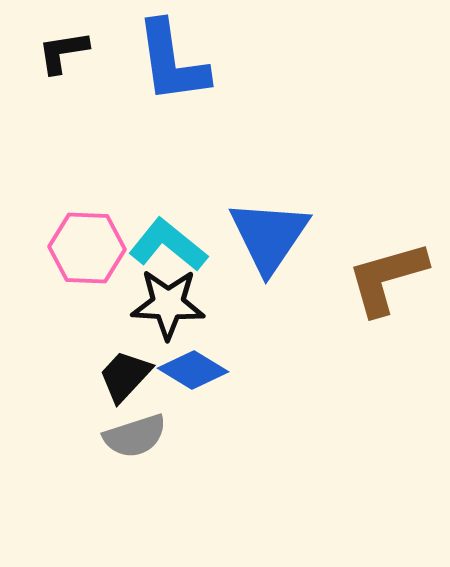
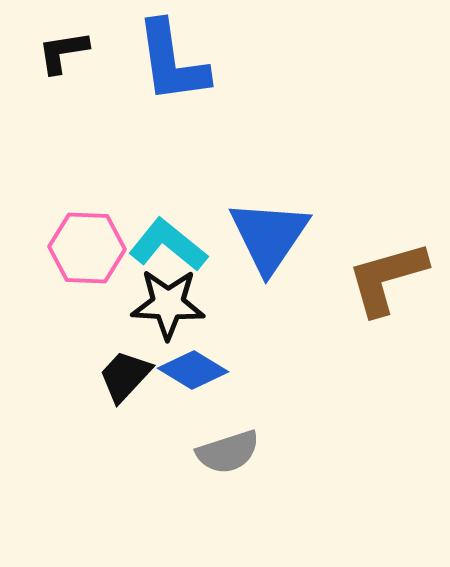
gray semicircle: moved 93 px right, 16 px down
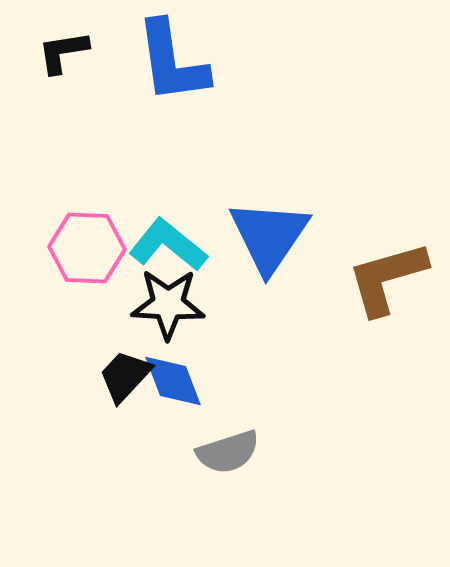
blue diamond: moved 20 px left, 11 px down; rotated 38 degrees clockwise
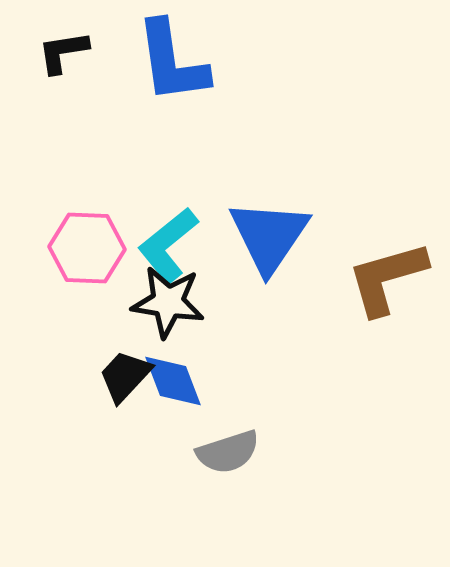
cyan L-shape: rotated 78 degrees counterclockwise
black star: moved 2 px up; rotated 6 degrees clockwise
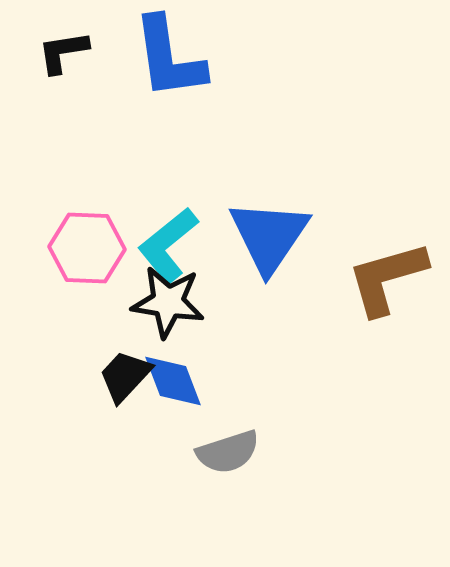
blue L-shape: moved 3 px left, 4 px up
